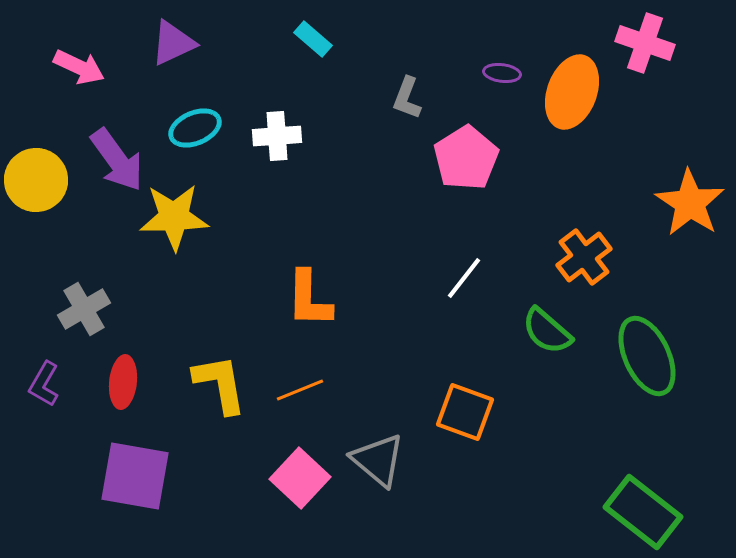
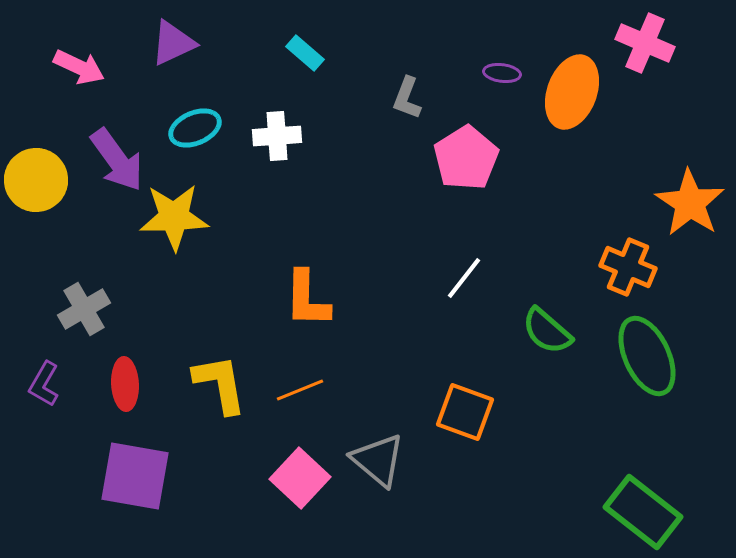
cyan rectangle: moved 8 px left, 14 px down
pink cross: rotated 4 degrees clockwise
orange cross: moved 44 px right, 10 px down; rotated 30 degrees counterclockwise
orange L-shape: moved 2 px left
red ellipse: moved 2 px right, 2 px down; rotated 9 degrees counterclockwise
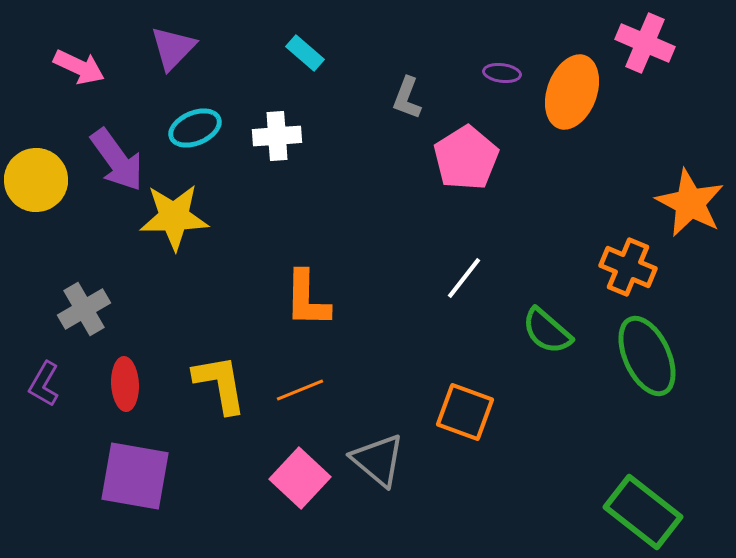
purple triangle: moved 5 px down; rotated 21 degrees counterclockwise
orange star: rotated 6 degrees counterclockwise
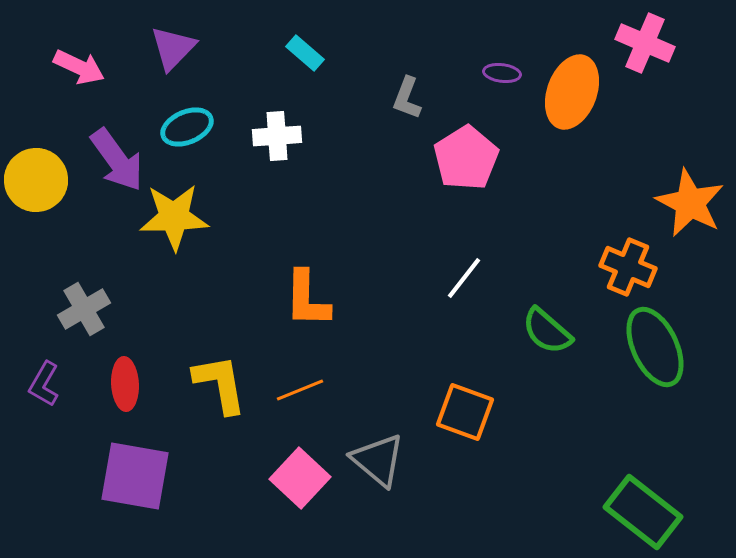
cyan ellipse: moved 8 px left, 1 px up
green ellipse: moved 8 px right, 9 px up
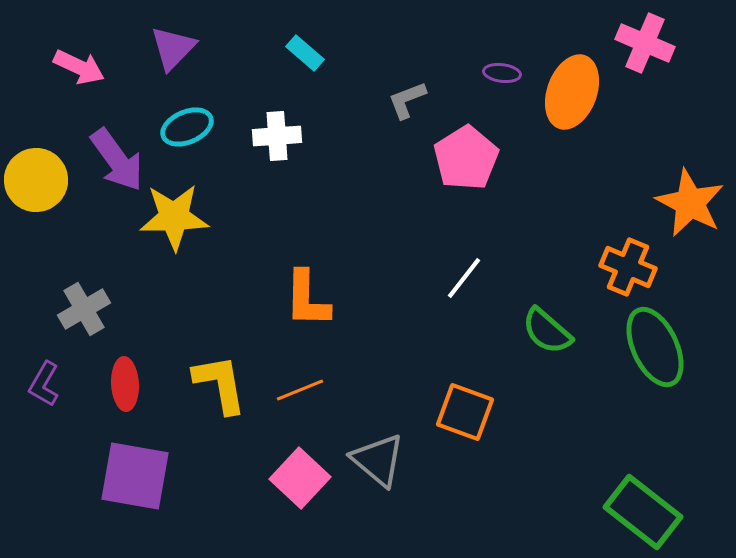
gray L-shape: moved 2 px down; rotated 48 degrees clockwise
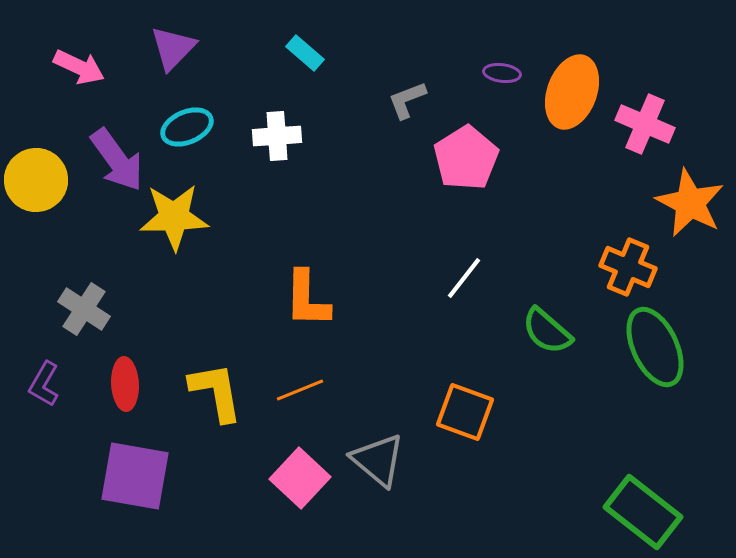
pink cross: moved 81 px down
gray cross: rotated 27 degrees counterclockwise
yellow L-shape: moved 4 px left, 8 px down
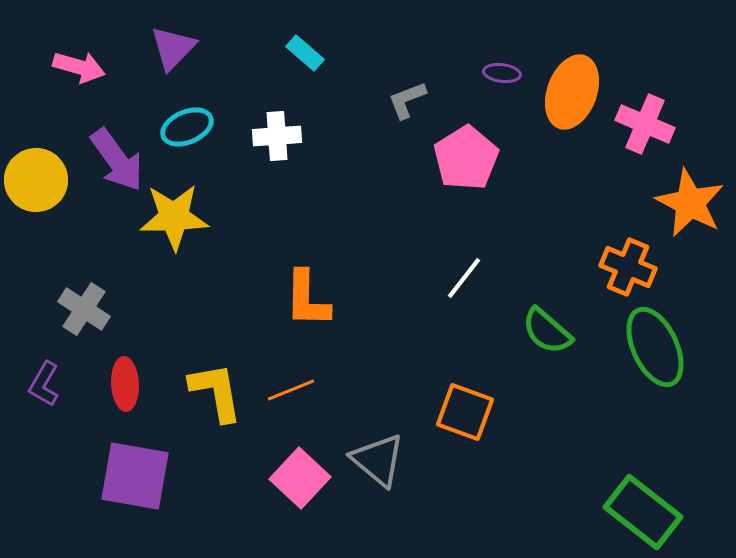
pink arrow: rotated 9 degrees counterclockwise
orange line: moved 9 px left
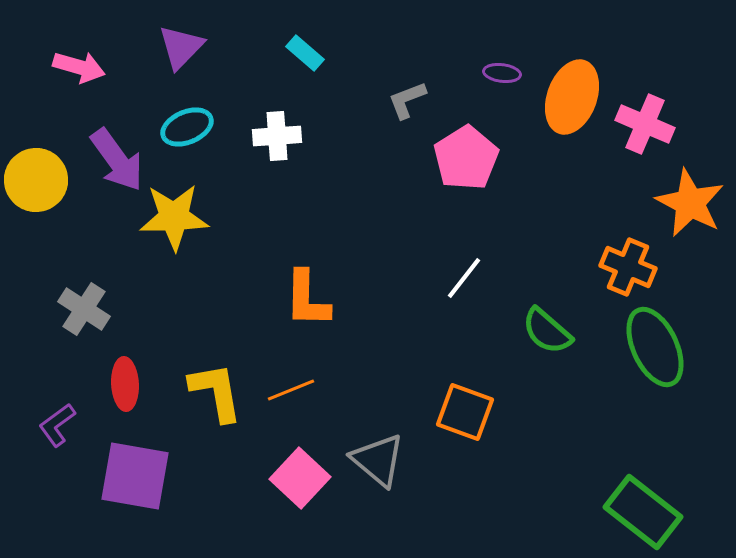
purple triangle: moved 8 px right, 1 px up
orange ellipse: moved 5 px down
purple L-shape: moved 13 px right, 41 px down; rotated 24 degrees clockwise
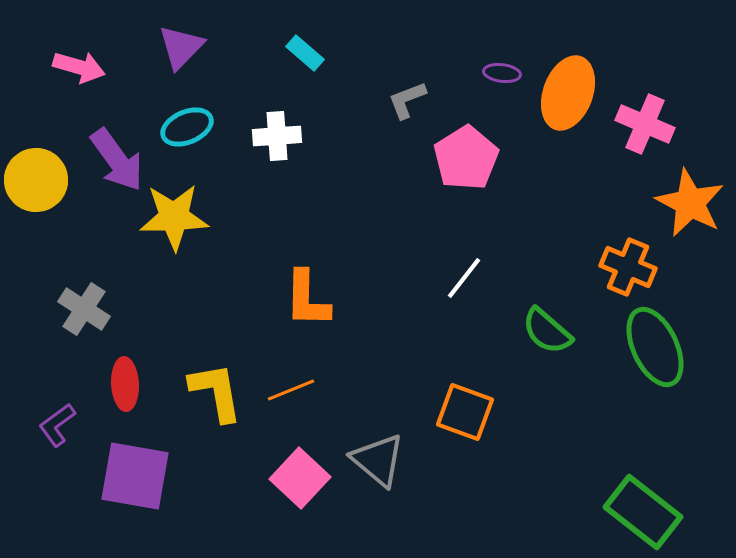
orange ellipse: moved 4 px left, 4 px up
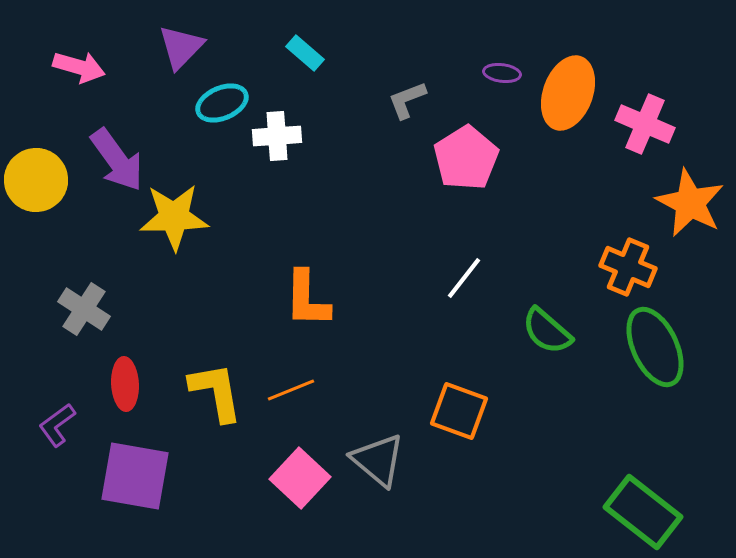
cyan ellipse: moved 35 px right, 24 px up
orange square: moved 6 px left, 1 px up
